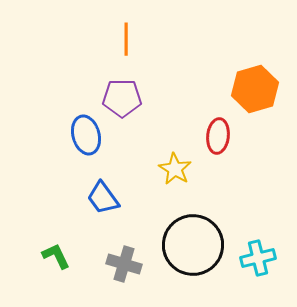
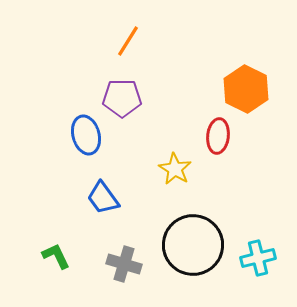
orange line: moved 2 px right, 2 px down; rotated 32 degrees clockwise
orange hexagon: moved 9 px left; rotated 18 degrees counterclockwise
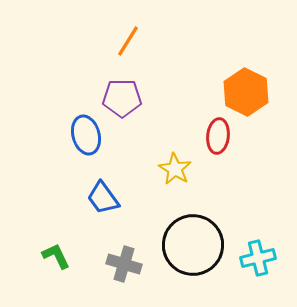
orange hexagon: moved 3 px down
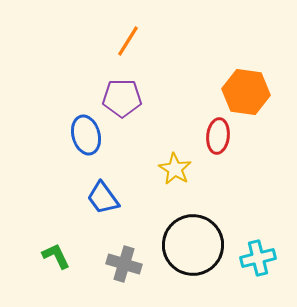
orange hexagon: rotated 18 degrees counterclockwise
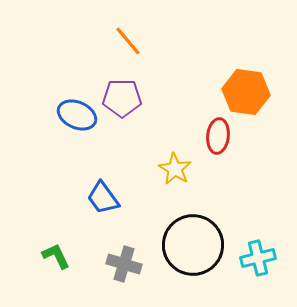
orange line: rotated 72 degrees counterclockwise
blue ellipse: moved 9 px left, 20 px up; rotated 51 degrees counterclockwise
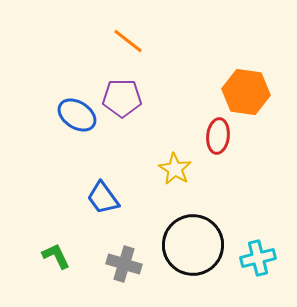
orange line: rotated 12 degrees counterclockwise
blue ellipse: rotated 9 degrees clockwise
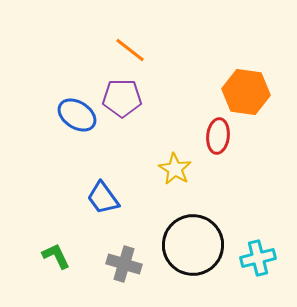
orange line: moved 2 px right, 9 px down
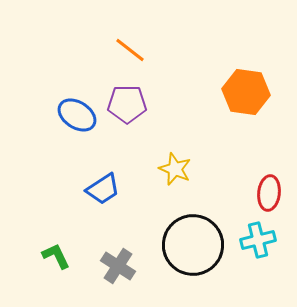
purple pentagon: moved 5 px right, 6 px down
red ellipse: moved 51 px right, 57 px down
yellow star: rotated 8 degrees counterclockwise
blue trapezoid: moved 9 px up; rotated 87 degrees counterclockwise
cyan cross: moved 18 px up
gray cross: moved 6 px left, 2 px down; rotated 16 degrees clockwise
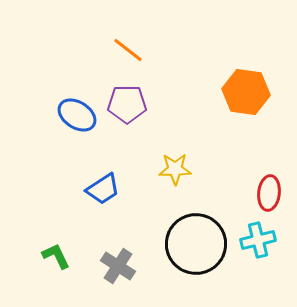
orange line: moved 2 px left
yellow star: rotated 24 degrees counterclockwise
black circle: moved 3 px right, 1 px up
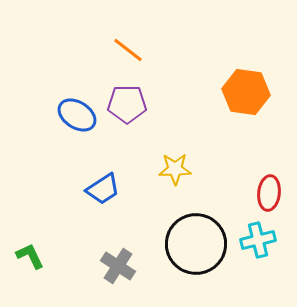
green L-shape: moved 26 px left
